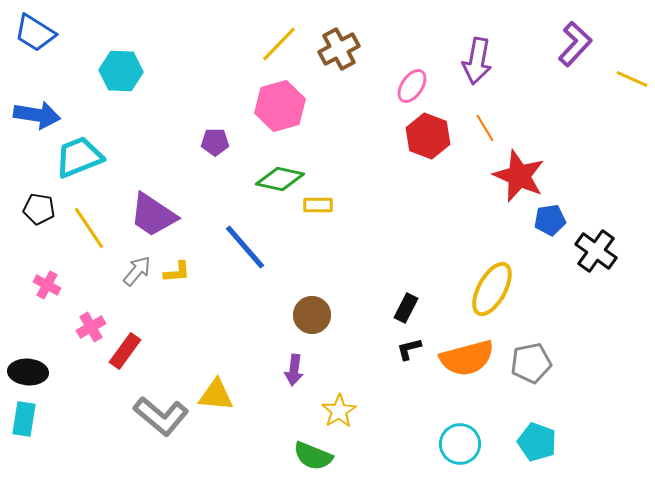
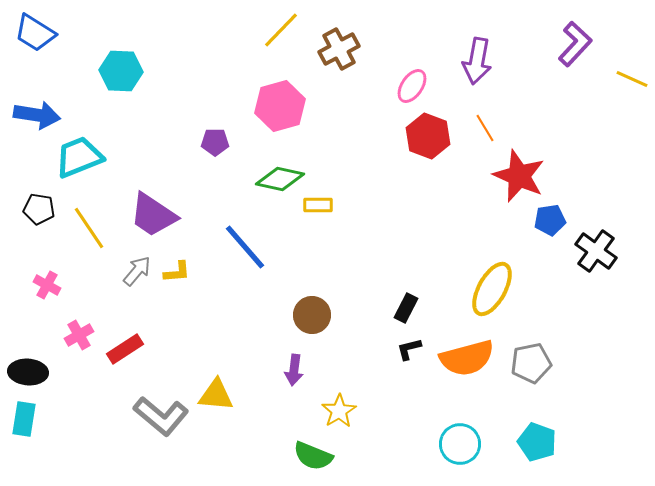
yellow line at (279, 44): moved 2 px right, 14 px up
pink cross at (91, 327): moved 12 px left, 8 px down
red rectangle at (125, 351): moved 2 px up; rotated 21 degrees clockwise
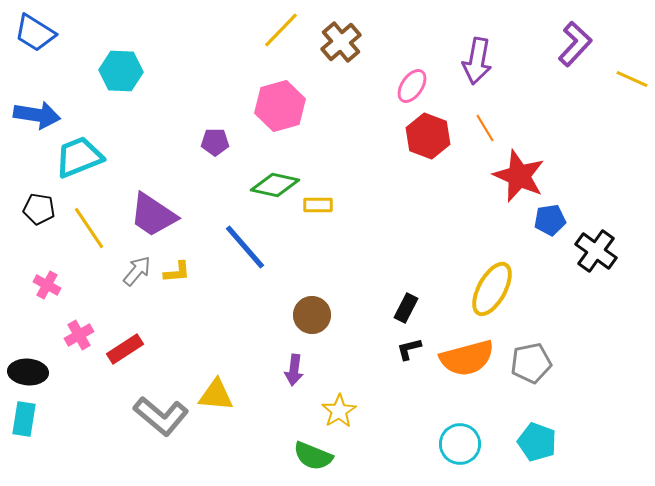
brown cross at (339, 49): moved 2 px right, 7 px up; rotated 12 degrees counterclockwise
green diamond at (280, 179): moved 5 px left, 6 px down
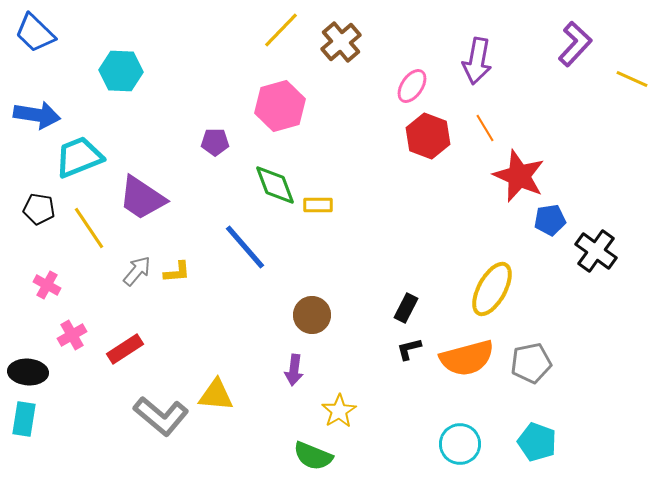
blue trapezoid at (35, 33): rotated 12 degrees clockwise
green diamond at (275, 185): rotated 57 degrees clockwise
purple trapezoid at (153, 215): moved 11 px left, 17 px up
pink cross at (79, 335): moved 7 px left
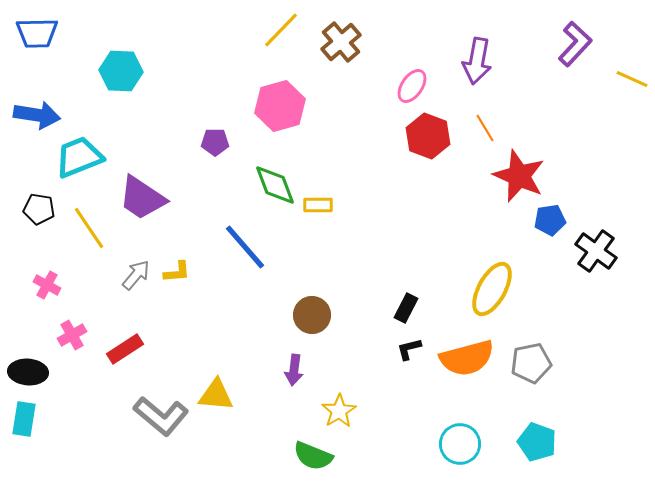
blue trapezoid at (35, 33): moved 2 px right; rotated 45 degrees counterclockwise
gray arrow at (137, 271): moved 1 px left, 4 px down
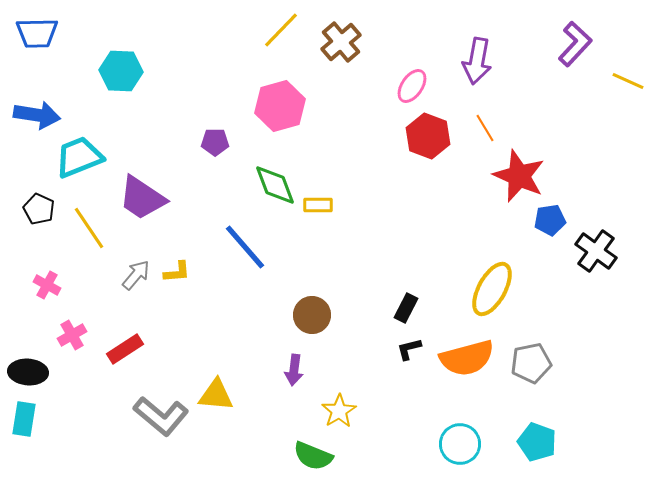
yellow line at (632, 79): moved 4 px left, 2 px down
black pentagon at (39, 209): rotated 16 degrees clockwise
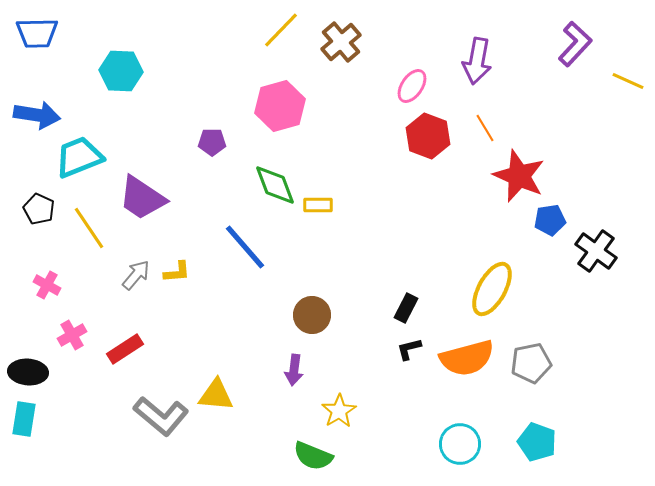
purple pentagon at (215, 142): moved 3 px left
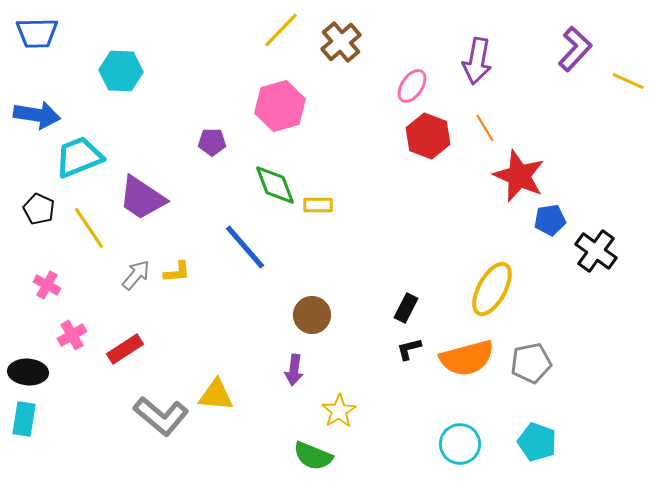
purple L-shape at (575, 44): moved 5 px down
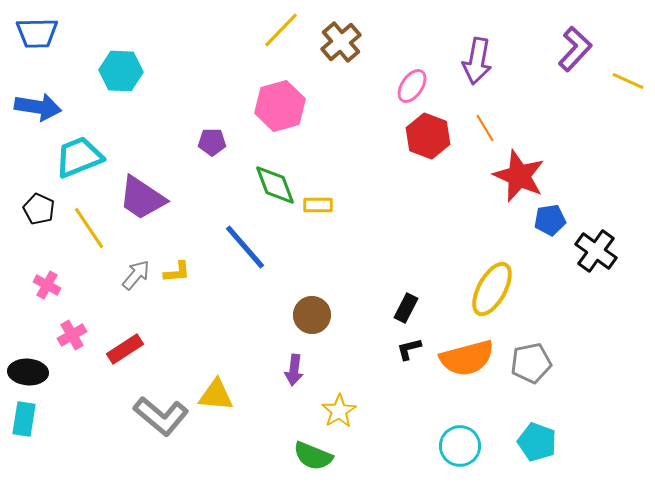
blue arrow at (37, 115): moved 1 px right, 8 px up
cyan circle at (460, 444): moved 2 px down
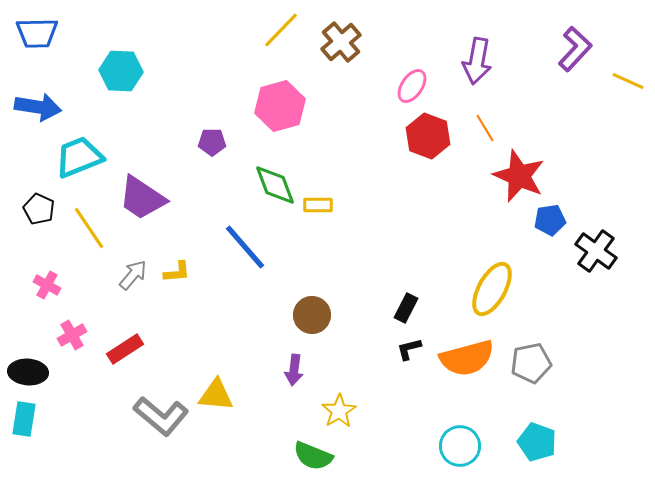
gray arrow at (136, 275): moved 3 px left
